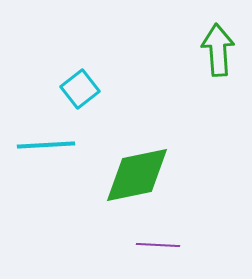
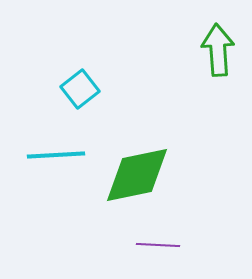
cyan line: moved 10 px right, 10 px down
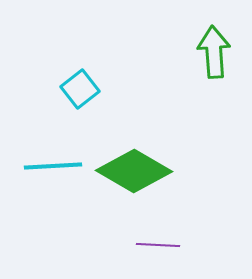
green arrow: moved 4 px left, 2 px down
cyan line: moved 3 px left, 11 px down
green diamond: moved 3 px left, 4 px up; rotated 42 degrees clockwise
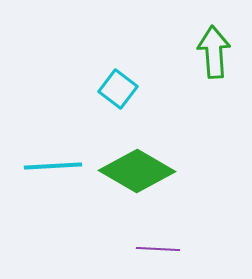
cyan square: moved 38 px right; rotated 15 degrees counterclockwise
green diamond: moved 3 px right
purple line: moved 4 px down
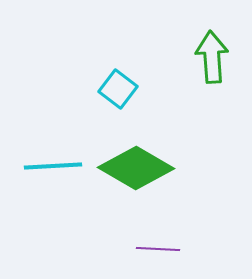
green arrow: moved 2 px left, 5 px down
green diamond: moved 1 px left, 3 px up
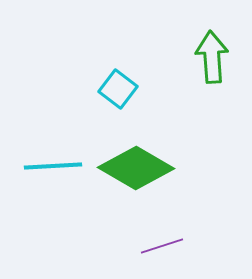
purple line: moved 4 px right, 3 px up; rotated 21 degrees counterclockwise
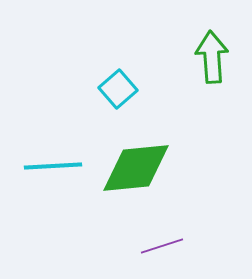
cyan square: rotated 12 degrees clockwise
green diamond: rotated 36 degrees counterclockwise
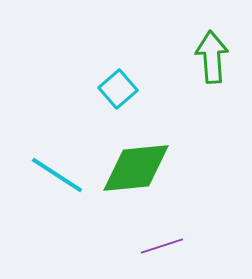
cyan line: moved 4 px right, 9 px down; rotated 36 degrees clockwise
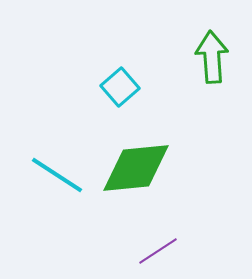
cyan square: moved 2 px right, 2 px up
purple line: moved 4 px left, 5 px down; rotated 15 degrees counterclockwise
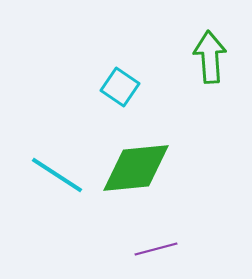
green arrow: moved 2 px left
cyan square: rotated 15 degrees counterclockwise
purple line: moved 2 px left, 2 px up; rotated 18 degrees clockwise
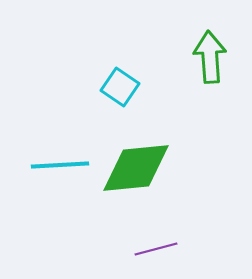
cyan line: moved 3 px right, 10 px up; rotated 36 degrees counterclockwise
